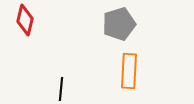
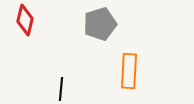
gray pentagon: moved 19 px left
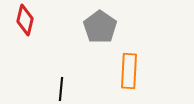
gray pentagon: moved 3 px down; rotated 20 degrees counterclockwise
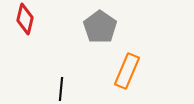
red diamond: moved 1 px up
orange rectangle: moved 2 px left; rotated 20 degrees clockwise
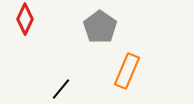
red diamond: rotated 12 degrees clockwise
black line: rotated 35 degrees clockwise
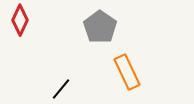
red diamond: moved 5 px left, 1 px down
orange rectangle: moved 1 px down; rotated 48 degrees counterclockwise
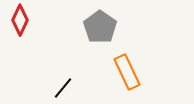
black line: moved 2 px right, 1 px up
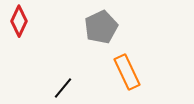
red diamond: moved 1 px left, 1 px down
gray pentagon: moved 1 px right; rotated 12 degrees clockwise
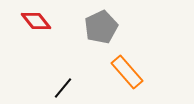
red diamond: moved 17 px right; rotated 64 degrees counterclockwise
orange rectangle: rotated 16 degrees counterclockwise
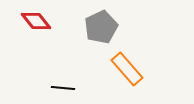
orange rectangle: moved 3 px up
black line: rotated 55 degrees clockwise
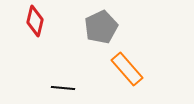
red diamond: moved 1 px left; rotated 52 degrees clockwise
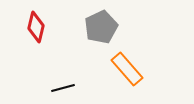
red diamond: moved 1 px right, 6 px down
black line: rotated 20 degrees counterclockwise
